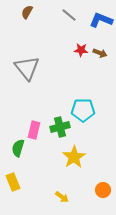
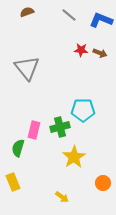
brown semicircle: rotated 40 degrees clockwise
orange circle: moved 7 px up
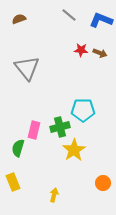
brown semicircle: moved 8 px left, 7 px down
yellow star: moved 7 px up
yellow arrow: moved 8 px left, 2 px up; rotated 112 degrees counterclockwise
